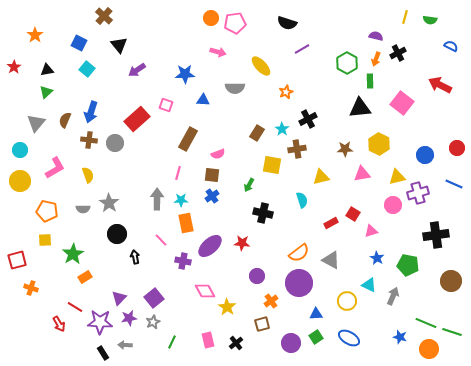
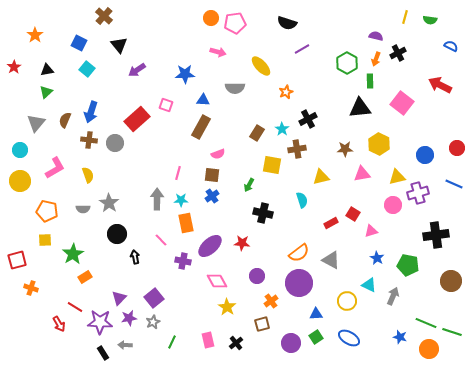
brown rectangle at (188, 139): moved 13 px right, 12 px up
pink diamond at (205, 291): moved 12 px right, 10 px up
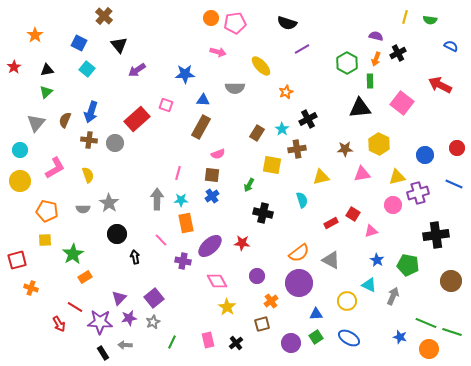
blue star at (377, 258): moved 2 px down
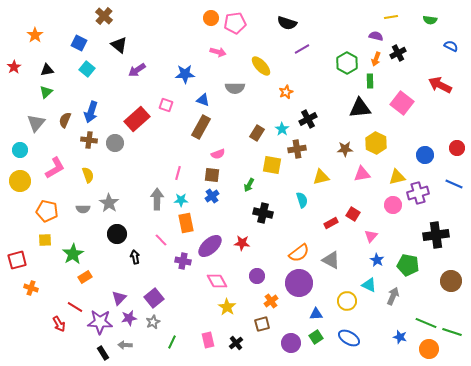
yellow line at (405, 17): moved 14 px left; rotated 64 degrees clockwise
black triangle at (119, 45): rotated 12 degrees counterclockwise
blue triangle at (203, 100): rotated 16 degrees clockwise
yellow hexagon at (379, 144): moved 3 px left, 1 px up
pink triangle at (371, 231): moved 5 px down; rotated 32 degrees counterclockwise
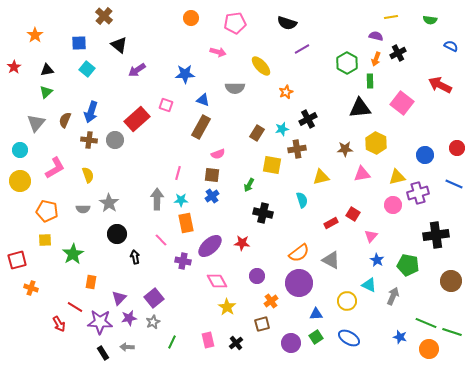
orange circle at (211, 18): moved 20 px left
blue square at (79, 43): rotated 28 degrees counterclockwise
cyan star at (282, 129): rotated 24 degrees clockwise
gray circle at (115, 143): moved 3 px up
orange rectangle at (85, 277): moved 6 px right, 5 px down; rotated 48 degrees counterclockwise
gray arrow at (125, 345): moved 2 px right, 2 px down
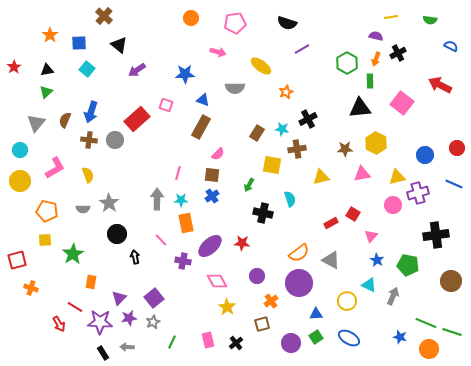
orange star at (35, 35): moved 15 px right
yellow ellipse at (261, 66): rotated 10 degrees counterclockwise
cyan star at (282, 129): rotated 24 degrees clockwise
pink semicircle at (218, 154): rotated 24 degrees counterclockwise
cyan semicircle at (302, 200): moved 12 px left, 1 px up
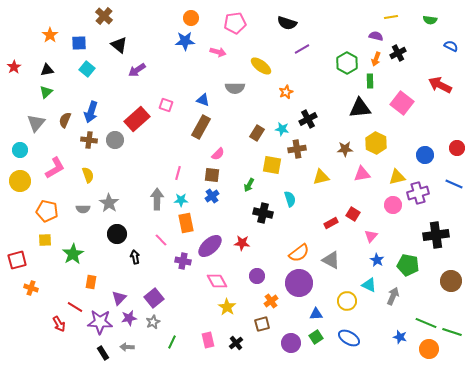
blue star at (185, 74): moved 33 px up
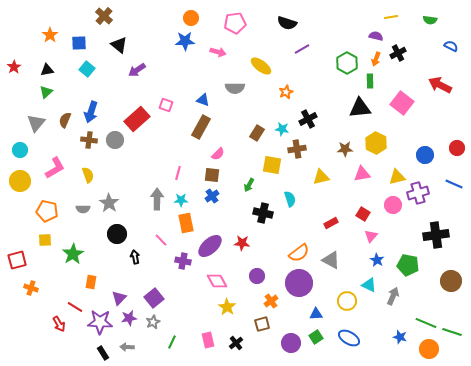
red square at (353, 214): moved 10 px right
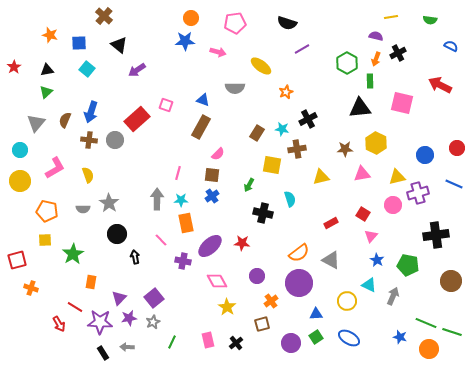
orange star at (50, 35): rotated 21 degrees counterclockwise
pink square at (402, 103): rotated 25 degrees counterclockwise
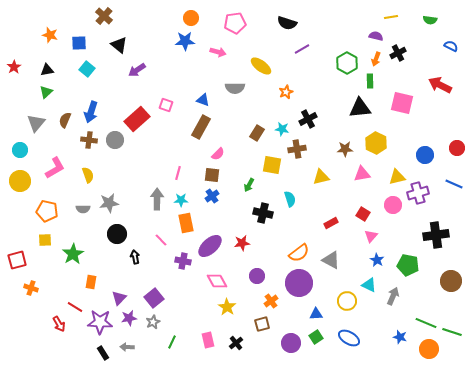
gray star at (109, 203): rotated 30 degrees clockwise
red star at (242, 243): rotated 14 degrees counterclockwise
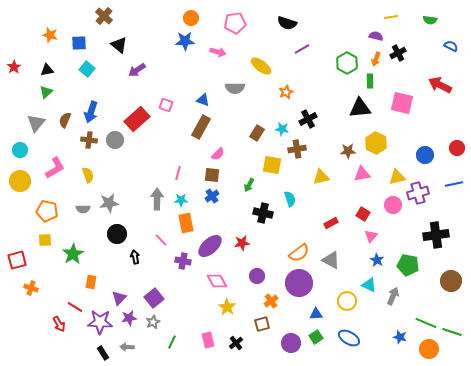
brown star at (345, 149): moved 3 px right, 2 px down
blue line at (454, 184): rotated 36 degrees counterclockwise
